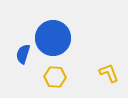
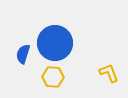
blue circle: moved 2 px right, 5 px down
yellow hexagon: moved 2 px left
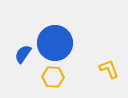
blue semicircle: rotated 18 degrees clockwise
yellow L-shape: moved 4 px up
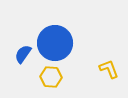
yellow hexagon: moved 2 px left
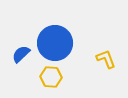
blue semicircle: moved 2 px left; rotated 12 degrees clockwise
yellow L-shape: moved 3 px left, 10 px up
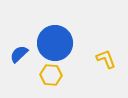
blue semicircle: moved 2 px left
yellow hexagon: moved 2 px up
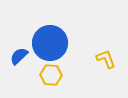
blue circle: moved 5 px left
blue semicircle: moved 2 px down
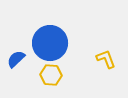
blue semicircle: moved 3 px left, 3 px down
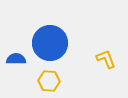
blue semicircle: rotated 42 degrees clockwise
yellow hexagon: moved 2 px left, 6 px down
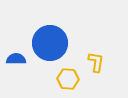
yellow L-shape: moved 10 px left, 3 px down; rotated 30 degrees clockwise
yellow hexagon: moved 19 px right, 2 px up
